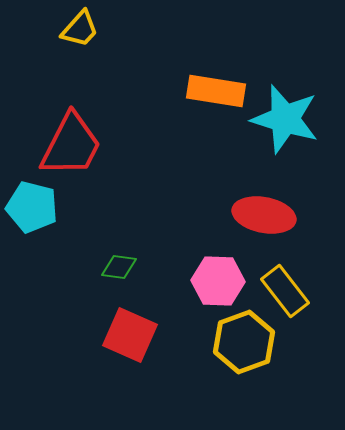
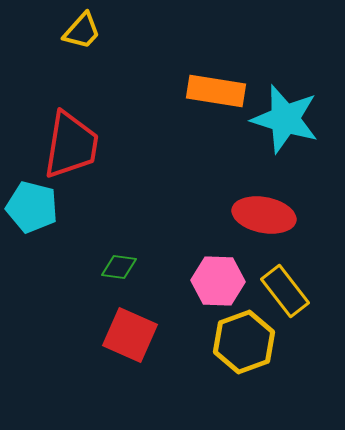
yellow trapezoid: moved 2 px right, 2 px down
red trapezoid: rotated 18 degrees counterclockwise
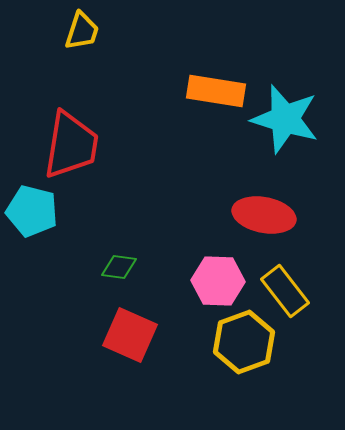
yellow trapezoid: rotated 24 degrees counterclockwise
cyan pentagon: moved 4 px down
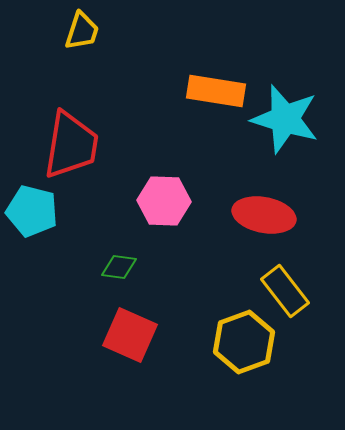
pink hexagon: moved 54 px left, 80 px up
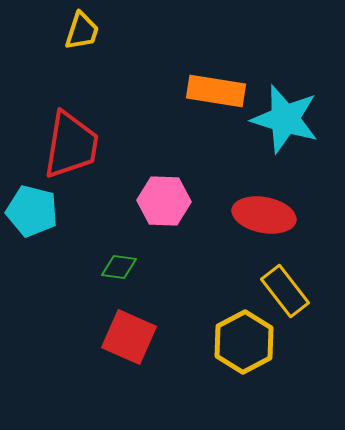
red square: moved 1 px left, 2 px down
yellow hexagon: rotated 8 degrees counterclockwise
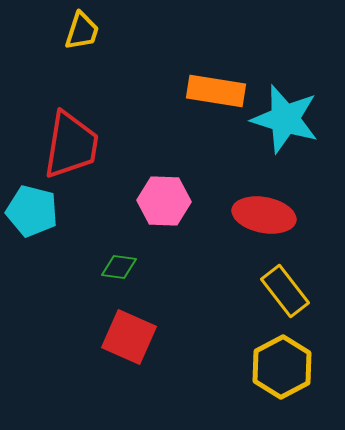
yellow hexagon: moved 38 px right, 25 px down
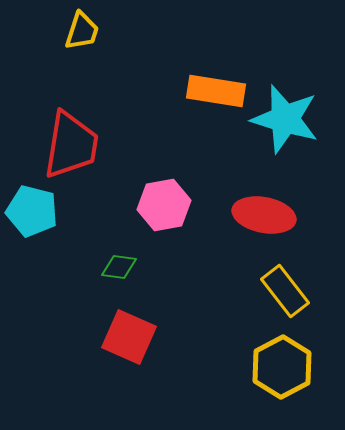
pink hexagon: moved 4 px down; rotated 12 degrees counterclockwise
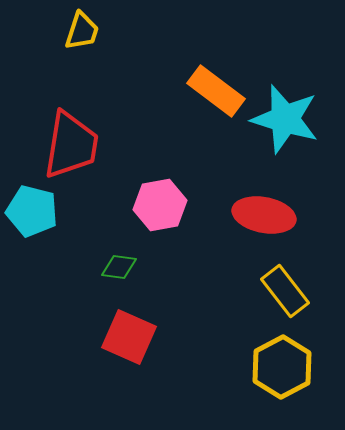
orange rectangle: rotated 28 degrees clockwise
pink hexagon: moved 4 px left
